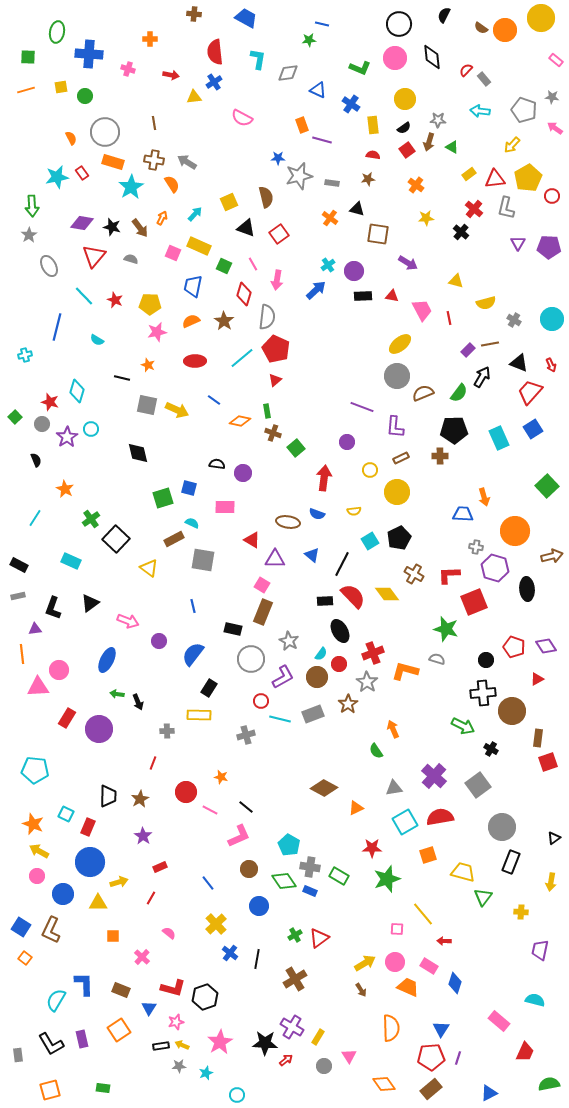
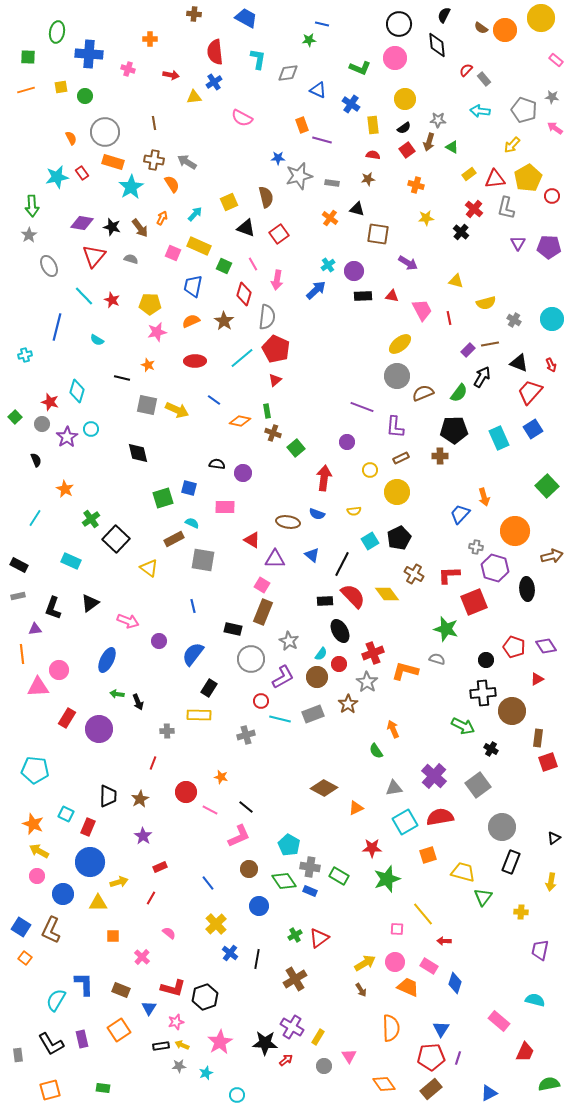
black diamond at (432, 57): moved 5 px right, 12 px up
orange cross at (416, 185): rotated 21 degrees counterclockwise
red star at (115, 300): moved 3 px left
blue trapezoid at (463, 514): moved 3 px left; rotated 50 degrees counterclockwise
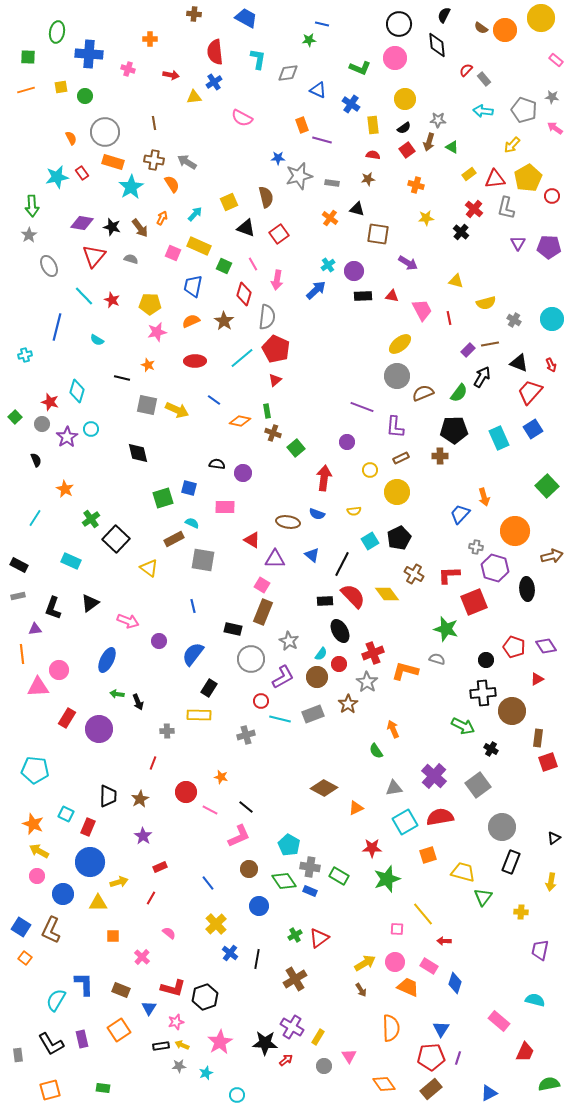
cyan arrow at (480, 111): moved 3 px right
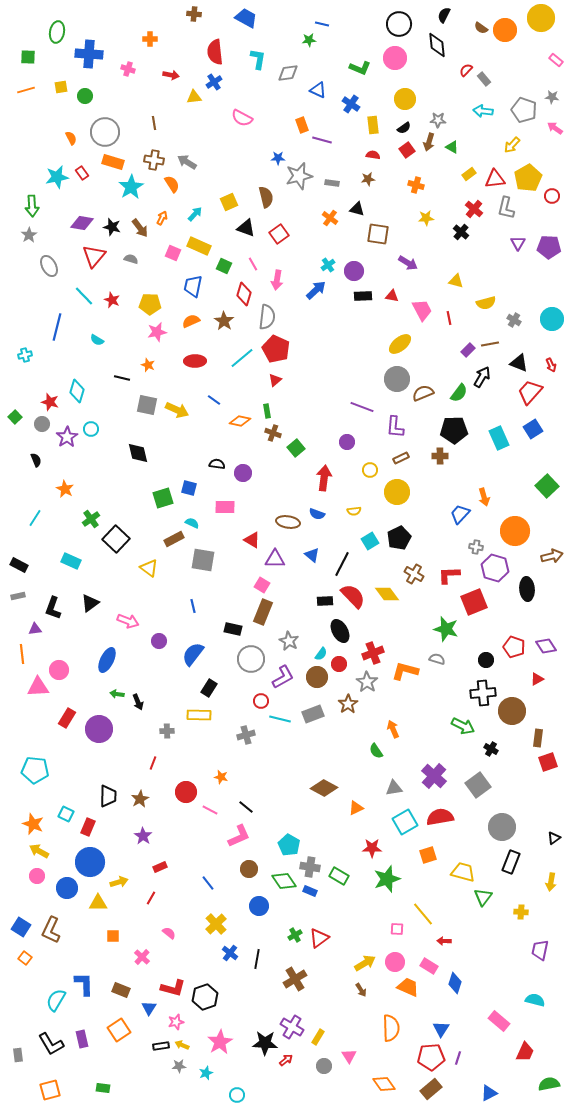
gray circle at (397, 376): moved 3 px down
blue circle at (63, 894): moved 4 px right, 6 px up
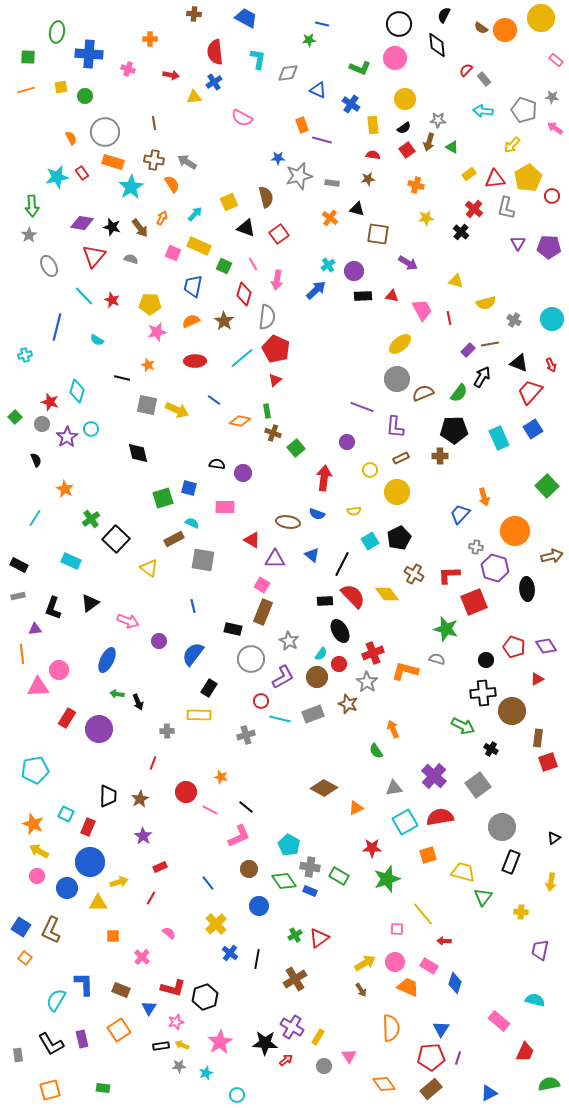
brown star at (348, 704): rotated 18 degrees counterclockwise
cyan pentagon at (35, 770): rotated 16 degrees counterclockwise
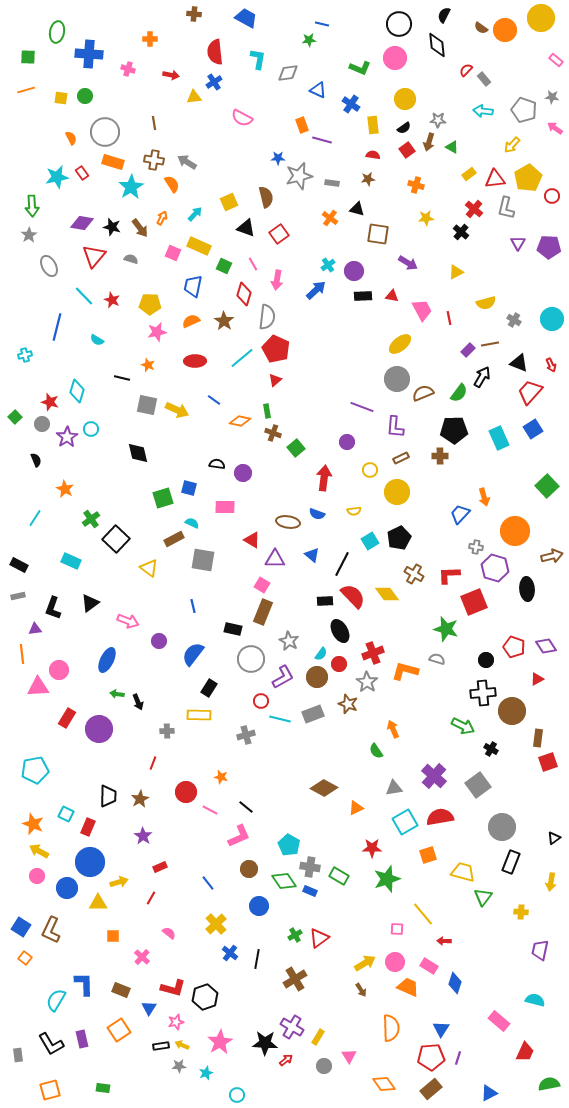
yellow square at (61, 87): moved 11 px down; rotated 16 degrees clockwise
yellow triangle at (456, 281): moved 9 px up; rotated 42 degrees counterclockwise
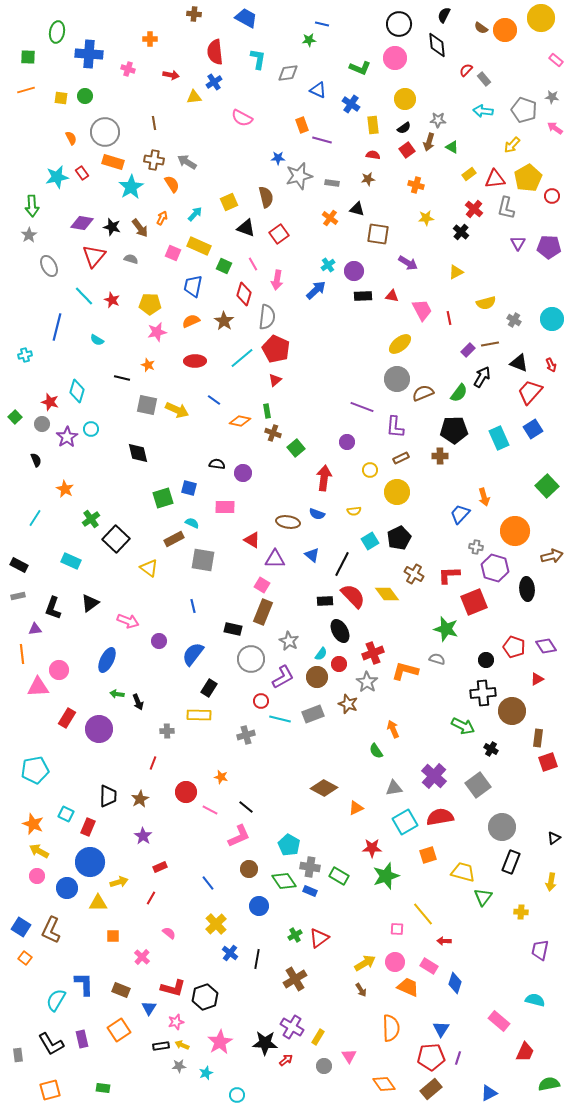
green star at (387, 879): moved 1 px left, 3 px up
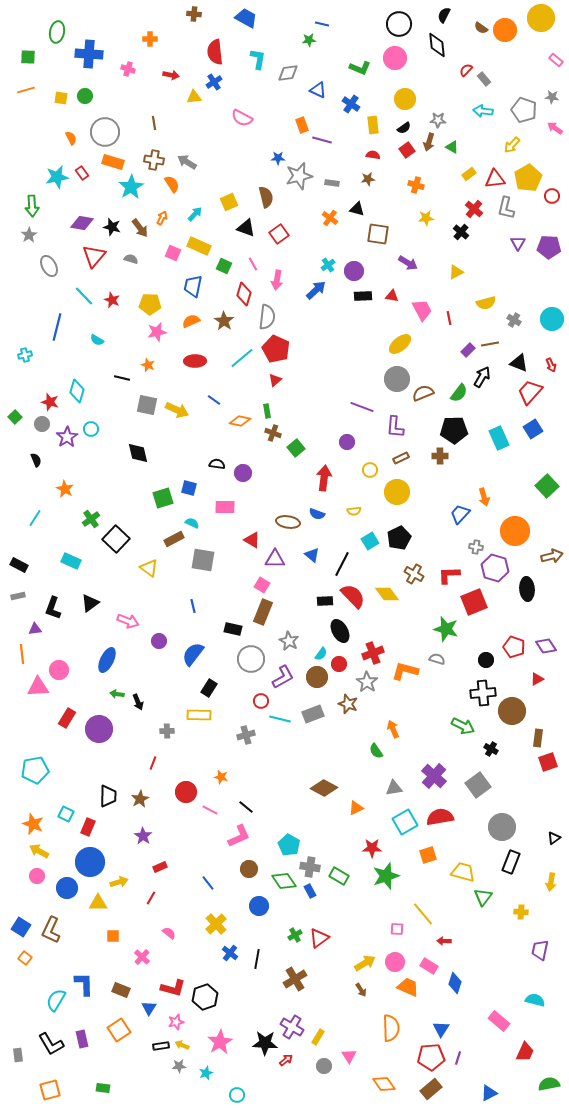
blue rectangle at (310, 891): rotated 40 degrees clockwise
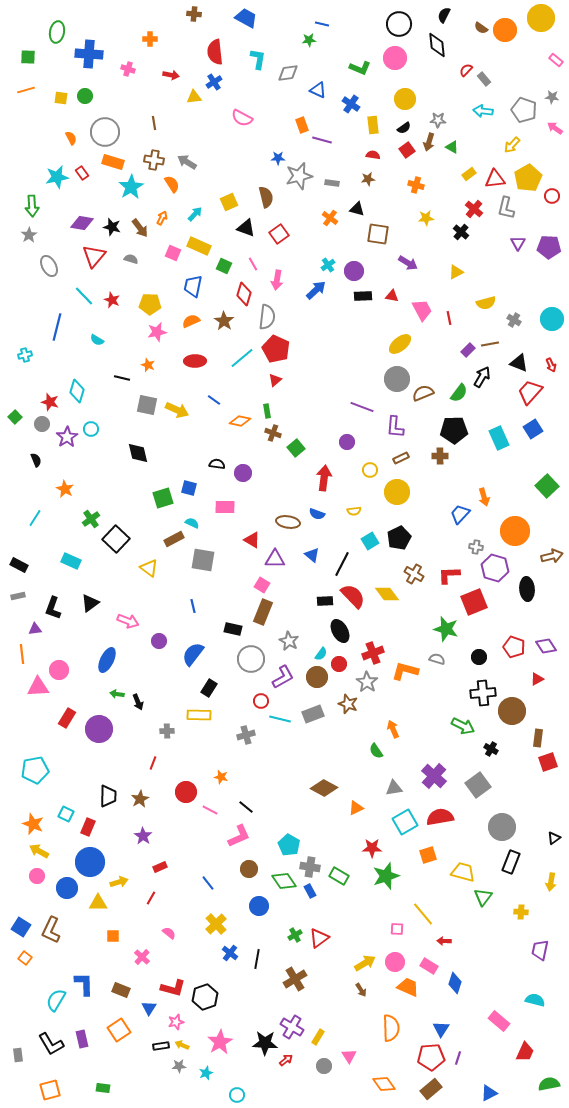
black circle at (486, 660): moved 7 px left, 3 px up
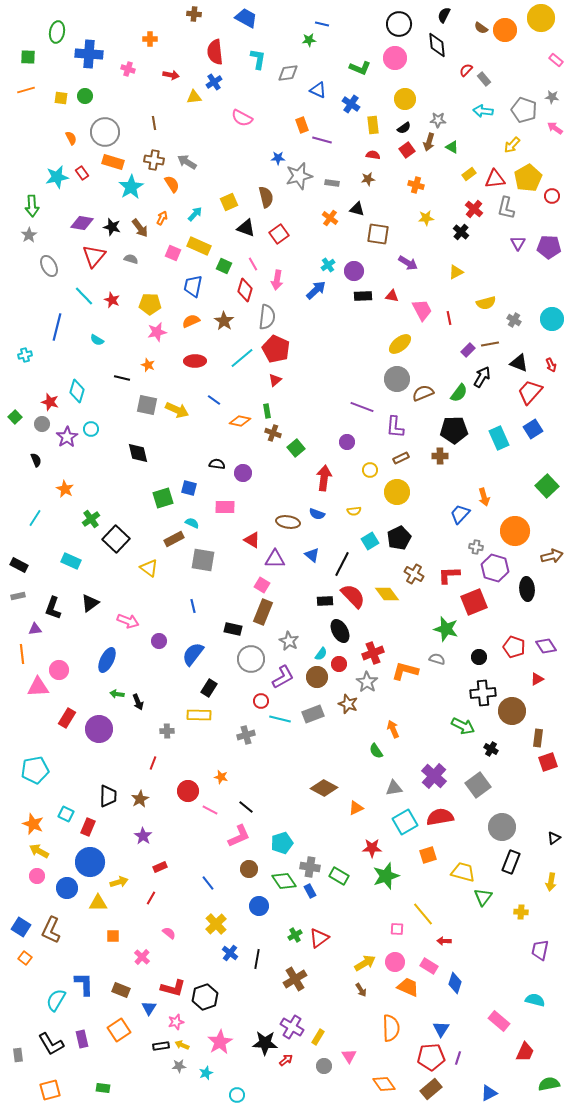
red diamond at (244, 294): moved 1 px right, 4 px up
red circle at (186, 792): moved 2 px right, 1 px up
cyan pentagon at (289, 845): moved 7 px left, 2 px up; rotated 25 degrees clockwise
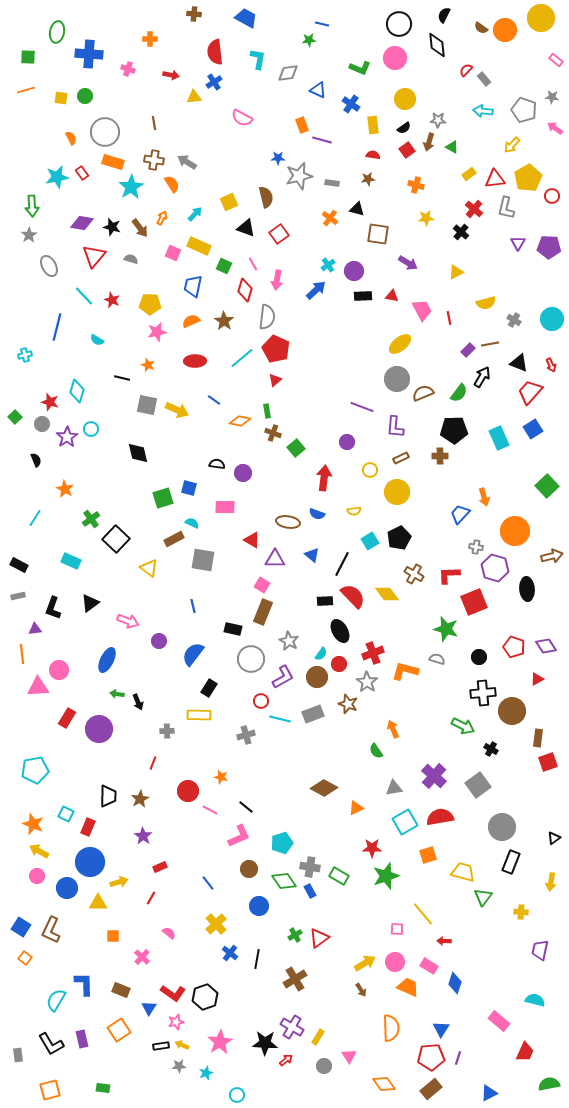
red L-shape at (173, 988): moved 5 px down; rotated 20 degrees clockwise
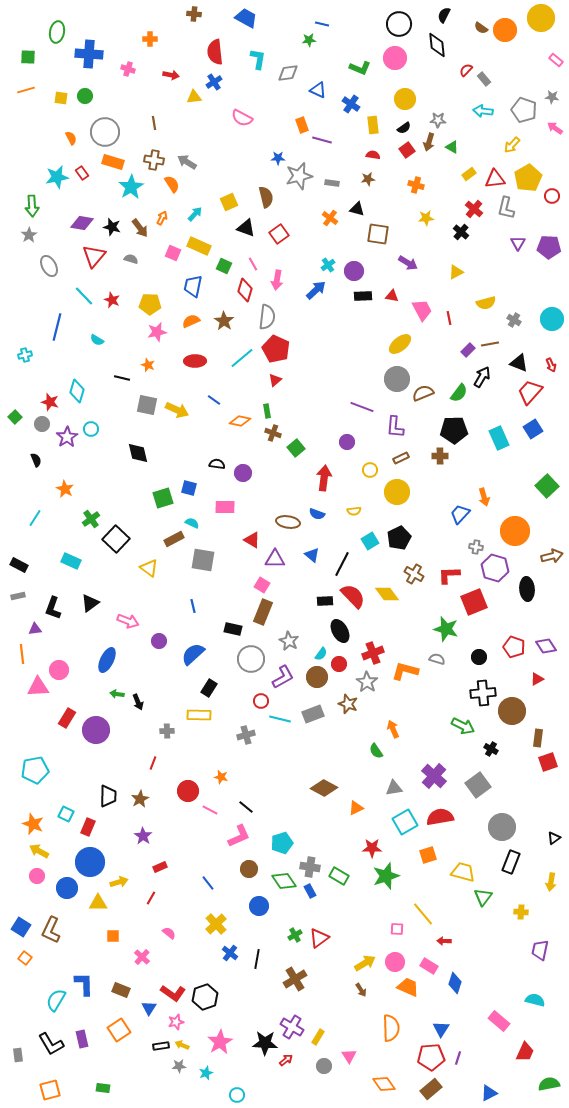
blue semicircle at (193, 654): rotated 10 degrees clockwise
purple circle at (99, 729): moved 3 px left, 1 px down
